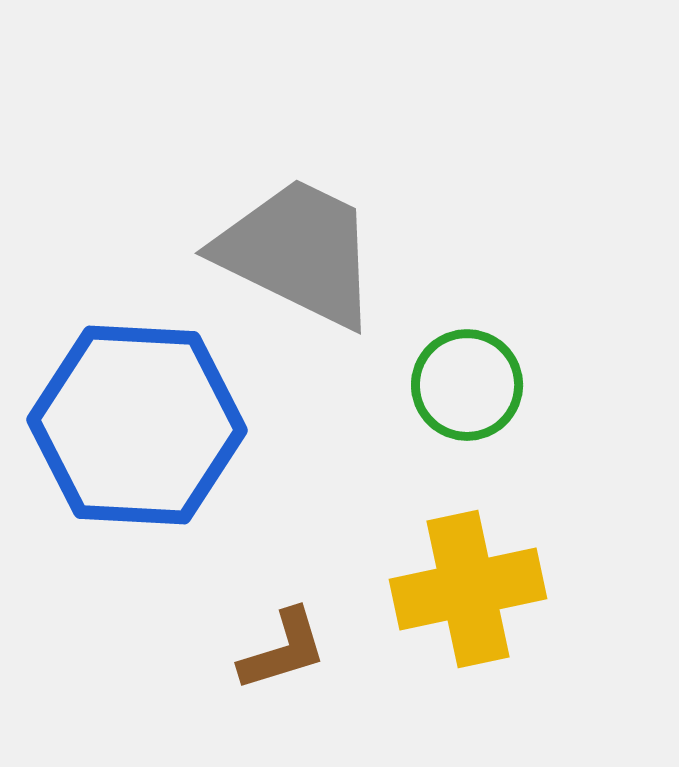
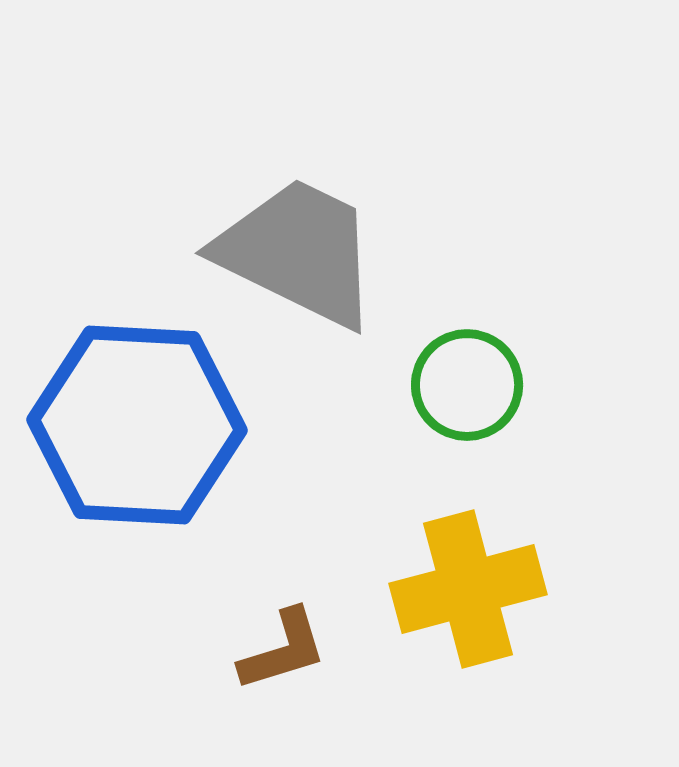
yellow cross: rotated 3 degrees counterclockwise
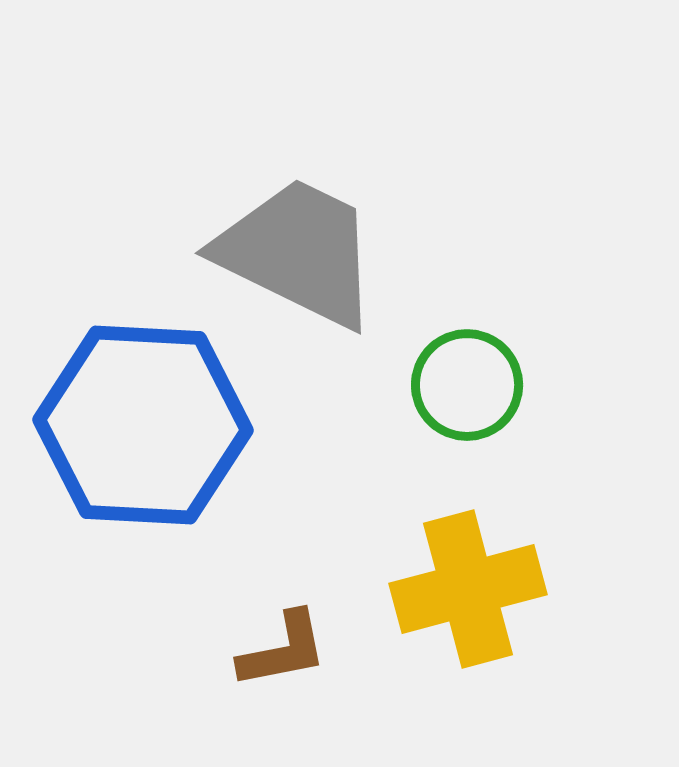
blue hexagon: moved 6 px right
brown L-shape: rotated 6 degrees clockwise
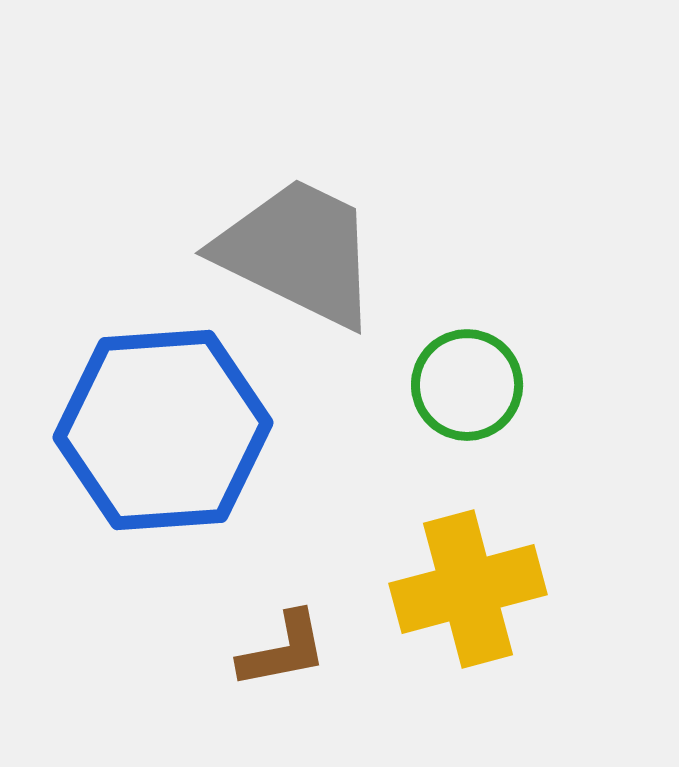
blue hexagon: moved 20 px right, 5 px down; rotated 7 degrees counterclockwise
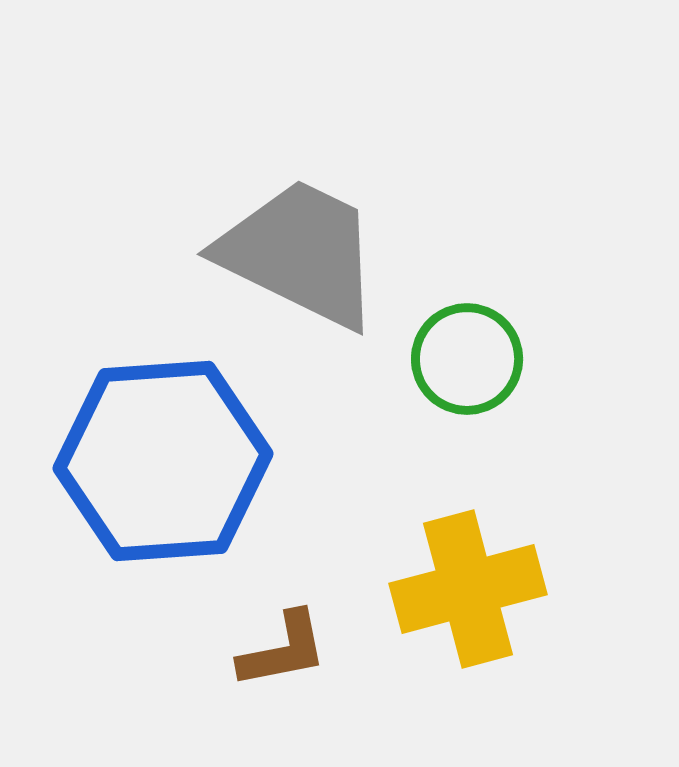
gray trapezoid: moved 2 px right, 1 px down
green circle: moved 26 px up
blue hexagon: moved 31 px down
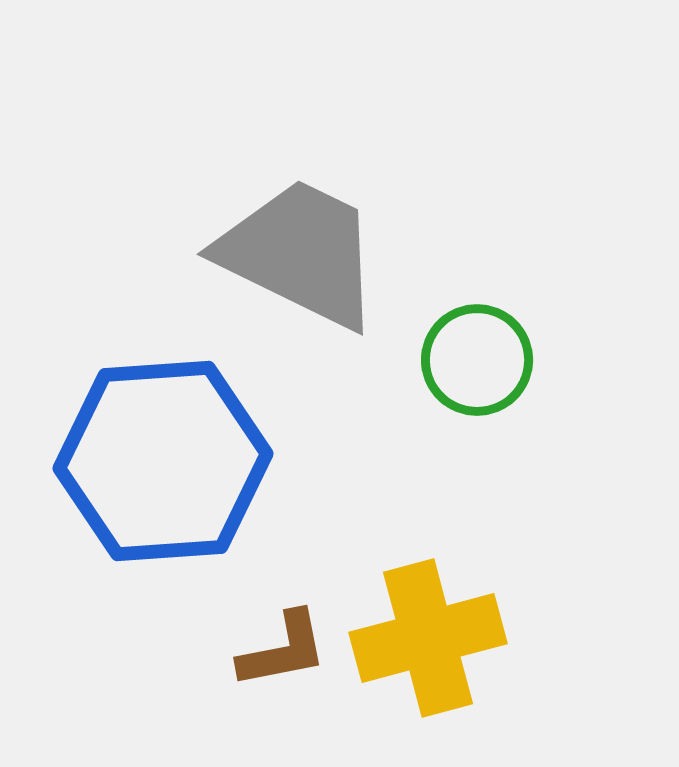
green circle: moved 10 px right, 1 px down
yellow cross: moved 40 px left, 49 px down
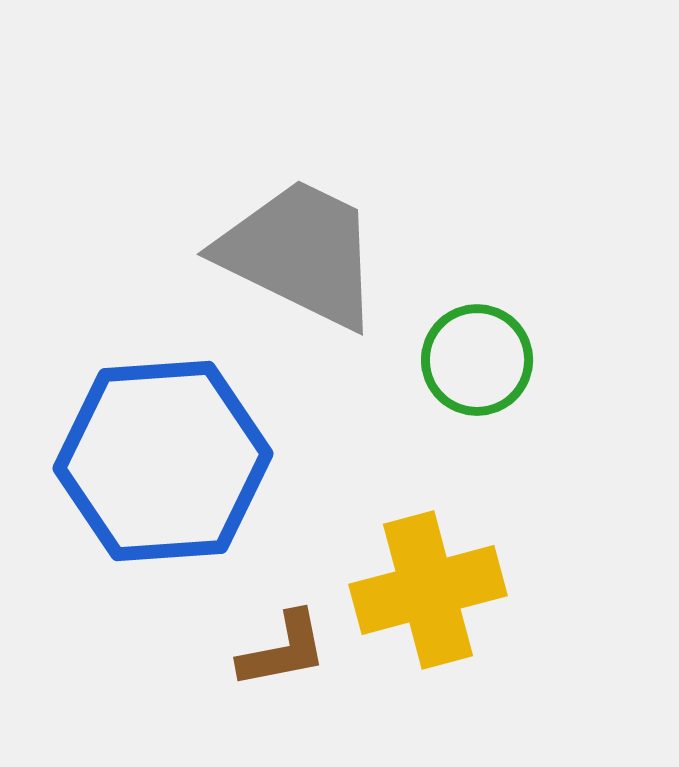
yellow cross: moved 48 px up
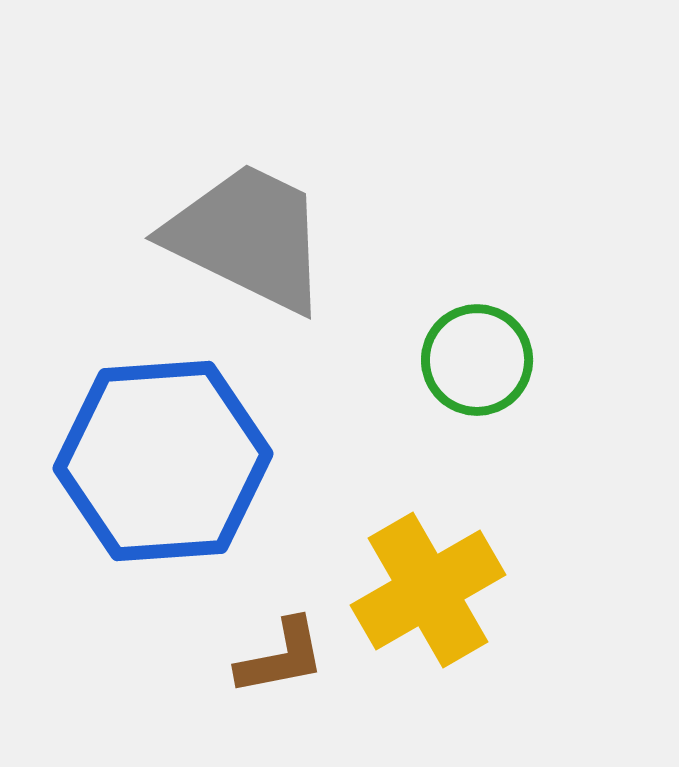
gray trapezoid: moved 52 px left, 16 px up
yellow cross: rotated 15 degrees counterclockwise
brown L-shape: moved 2 px left, 7 px down
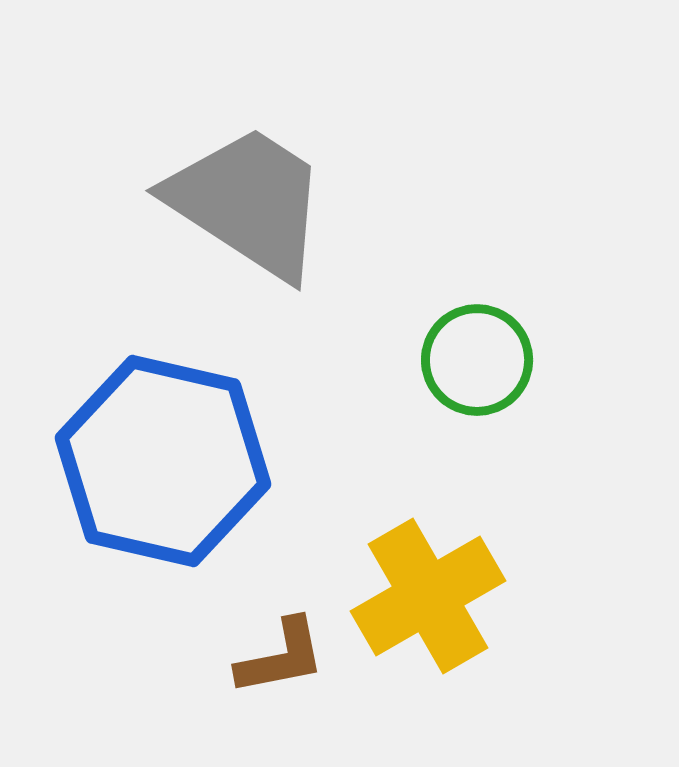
gray trapezoid: moved 35 px up; rotated 7 degrees clockwise
blue hexagon: rotated 17 degrees clockwise
yellow cross: moved 6 px down
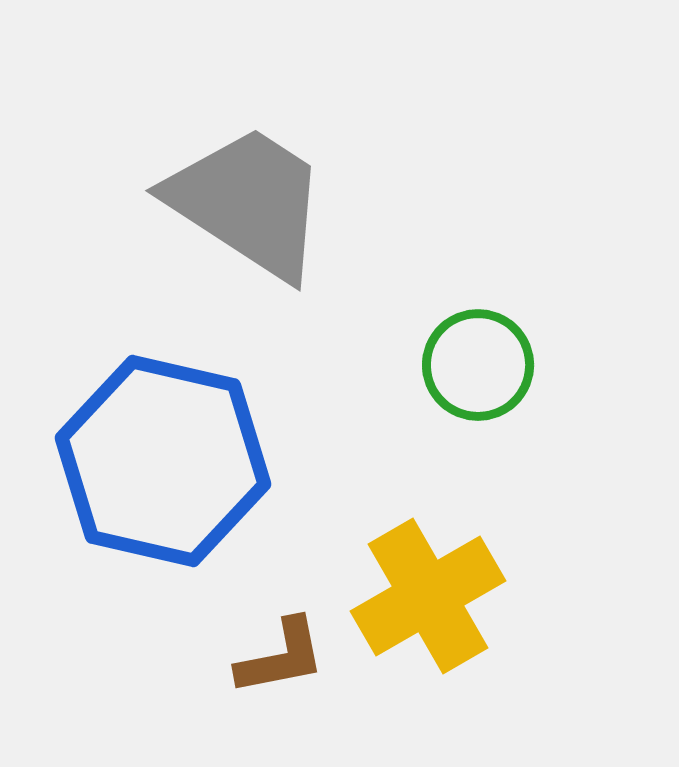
green circle: moved 1 px right, 5 px down
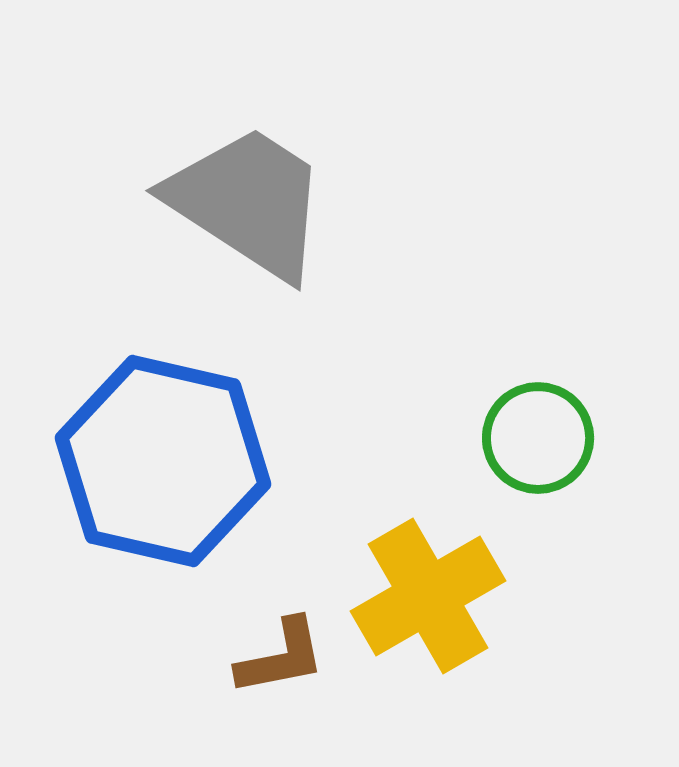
green circle: moved 60 px right, 73 px down
